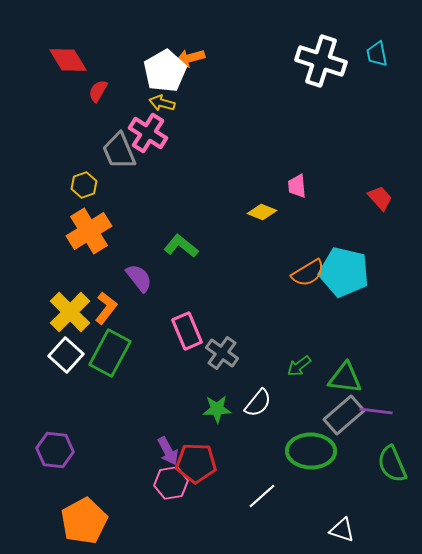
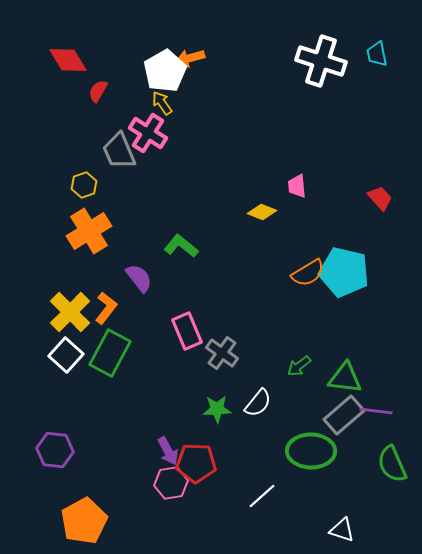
yellow arrow: rotated 40 degrees clockwise
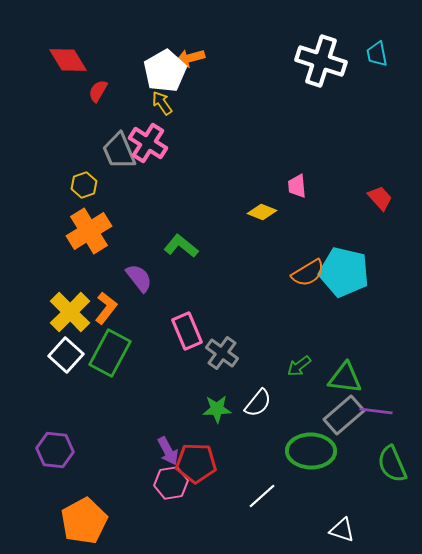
pink cross: moved 10 px down
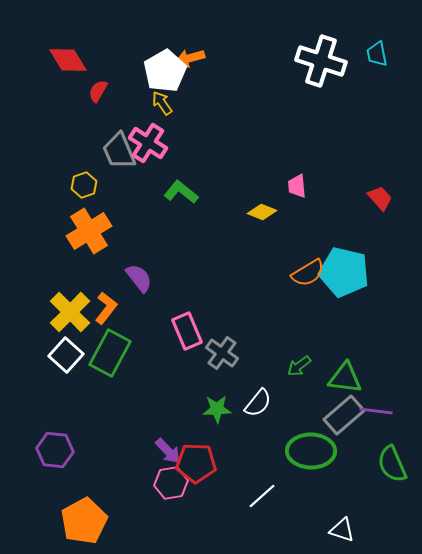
green L-shape: moved 54 px up
purple arrow: rotated 16 degrees counterclockwise
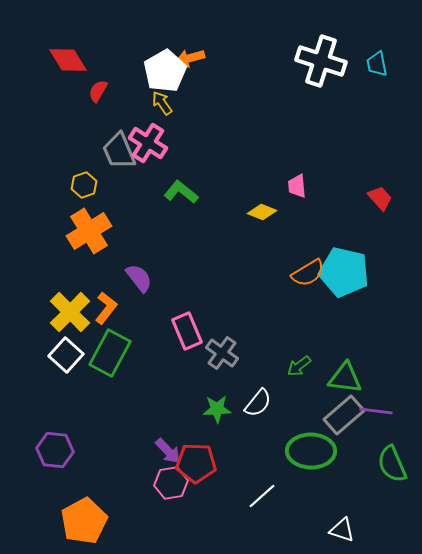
cyan trapezoid: moved 10 px down
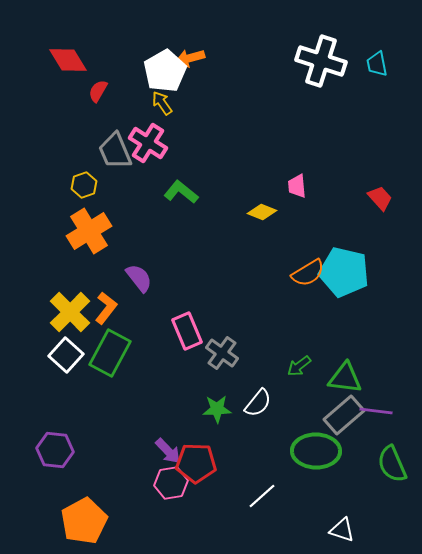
gray trapezoid: moved 4 px left
green ellipse: moved 5 px right
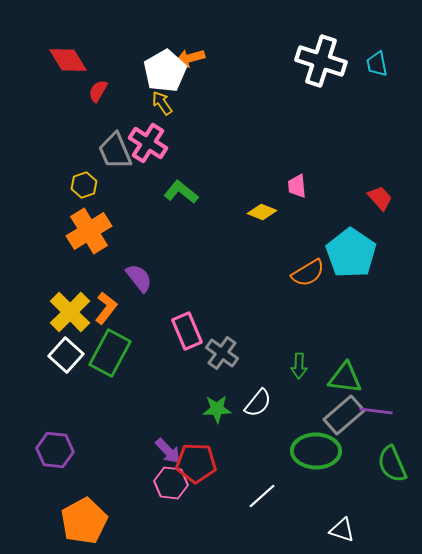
cyan pentagon: moved 7 px right, 19 px up; rotated 21 degrees clockwise
green arrow: rotated 50 degrees counterclockwise
pink hexagon: rotated 16 degrees clockwise
